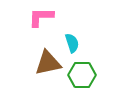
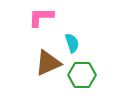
brown triangle: rotated 12 degrees counterclockwise
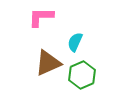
cyan semicircle: moved 3 px right, 1 px up; rotated 138 degrees counterclockwise
green hexagon: rotated 24 degrees counterclockwise
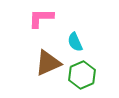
pink L-shape: moved 1 px down
cyan semicircle: rotated 48 degrees counterclockwise
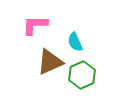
pink L-shape: moved 6 px left, 7 px down
brown triangle: moved 2 px right, 1 px up
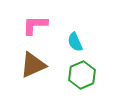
brown triangle: moved 17 px left, 3 px down
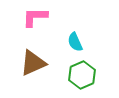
pink L-shape: moved 8 px up
brown triangle: moved 2 px up
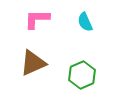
pink L-shape: moved 2 px right, 2 px down
cyan semicircle: moved 10 px right, 20 px up
